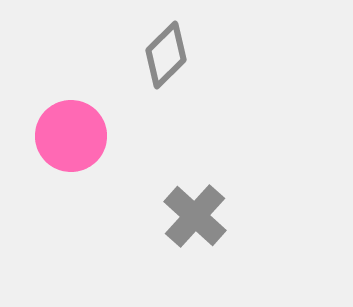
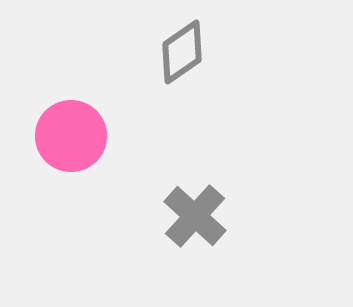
gray diamond: moved 16 px right, 3 px up; rotated 10 degrees clockwise
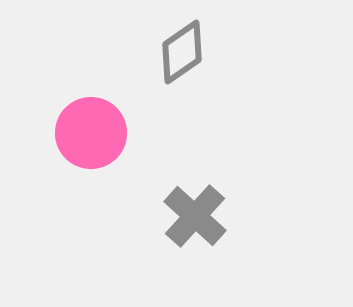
pink circle: moved 20 px right, 3 px up
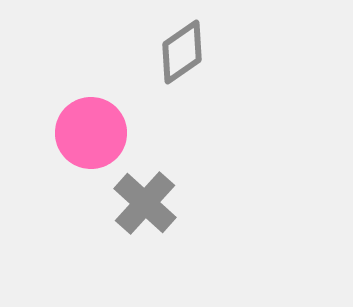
gray cross: moved 50 px left, 13 px up
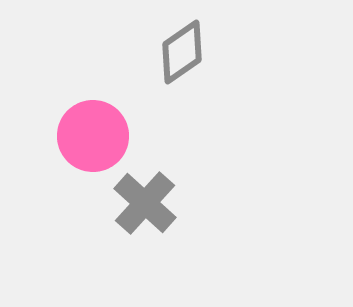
pink circle: moved 2 px right, 3 px down
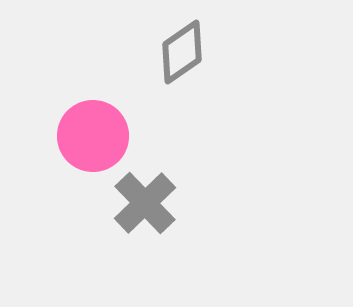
gray cross: rotated 4 degrees clockwise
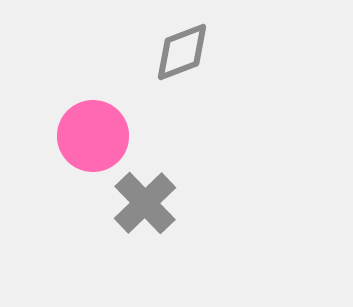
gray diamond: rotated 14 degrees clockwise
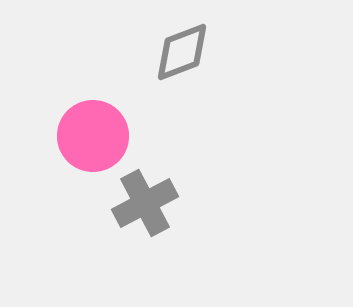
gray cross: rotated 16 degrees clockwise
